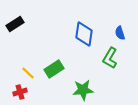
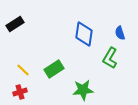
yellow line: moved 5 px left, 3 px up
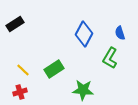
blue diamond: rotated 20 degrees clockwise
green star: rotated 10 degrees clockwise
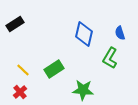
blue diamond: rotated 15 degrees counterclockwise
red cross: rotated 24 degrees counterclockwise
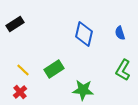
green L-shape: moved 13 px right, 12 px down
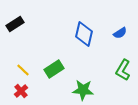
blue semicircle: rotated 104 degrees counterclockwise
red cross: moved 1 px right, 1 px up
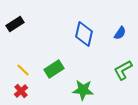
blue semicircle: rotated 24 degrees counterclockwise
green L-shape: rotated 30 degrees clockwise
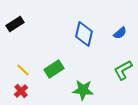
blue semicircle: rotated 16 degrees clockwise
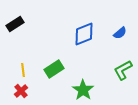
blue diamond: rotated 55 degrees clockwise
yellow line: rotated 40 degrees clockwise
green star: rotated 30 degrees clockwise
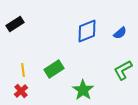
blue diamond: moved 3 px right, 3 px up
